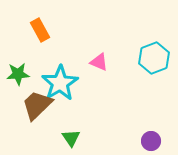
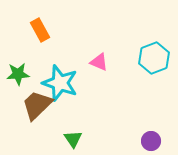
cyan star: rotated 21 degrees counterclockwise
green triangle: moved 2 px right, 1 px down
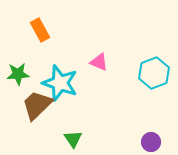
cyan hexagon: moved 15 px down
purple circle: moved 1 px down
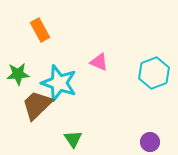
cyan star: moved 1 px left
purple circle: moved 1 px left
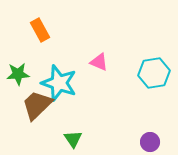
cyan hexagon: rotated 12 degrees clockwise
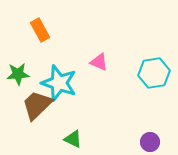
green triangle: rotated 30 degrees counterclockwise
